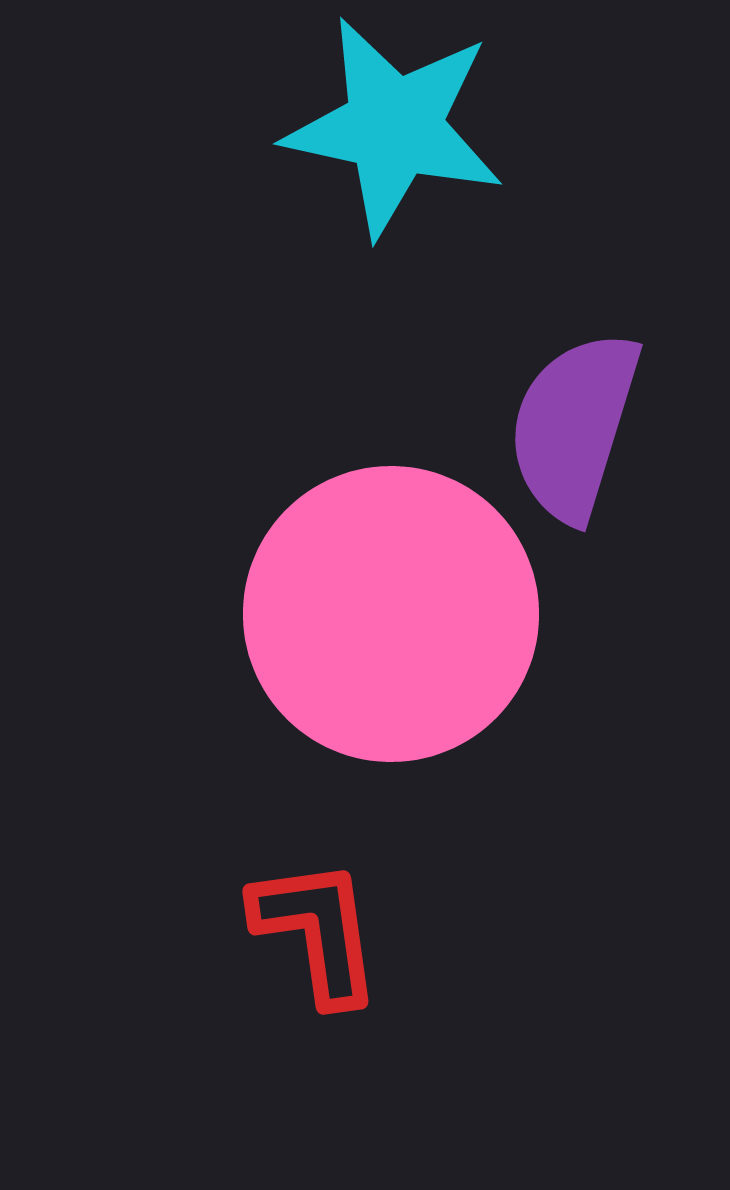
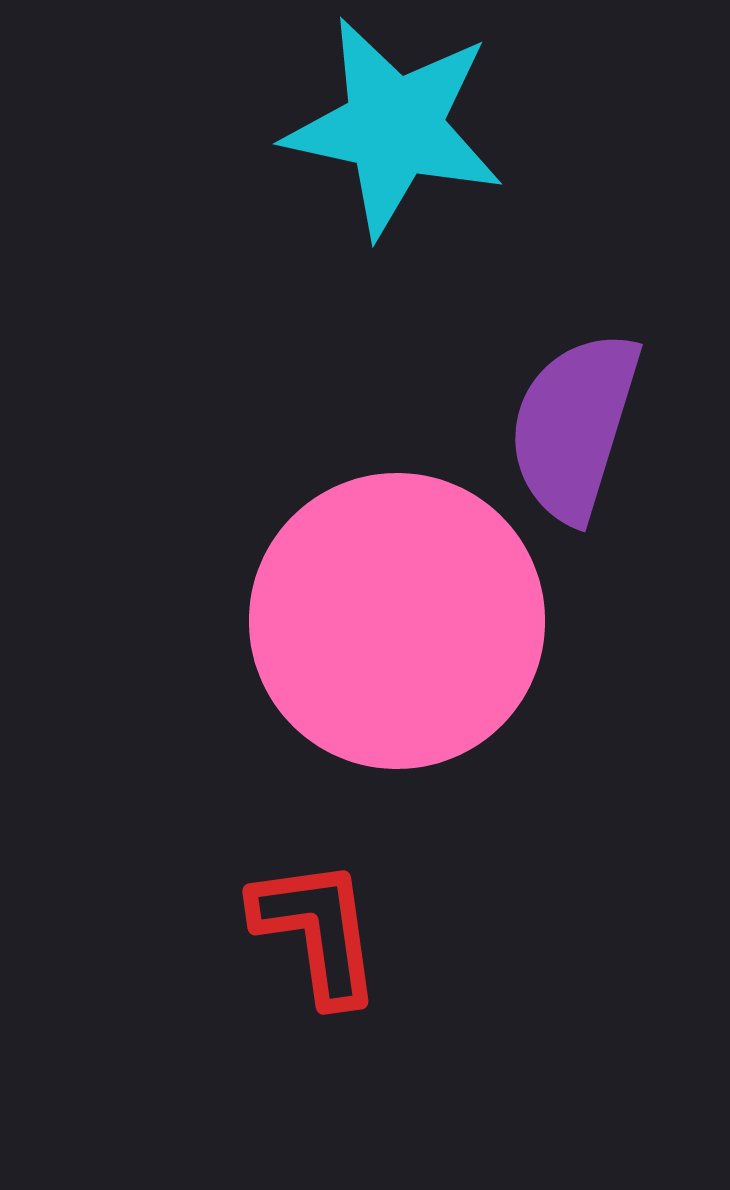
pink circle: moved 6 px right, 7 px down
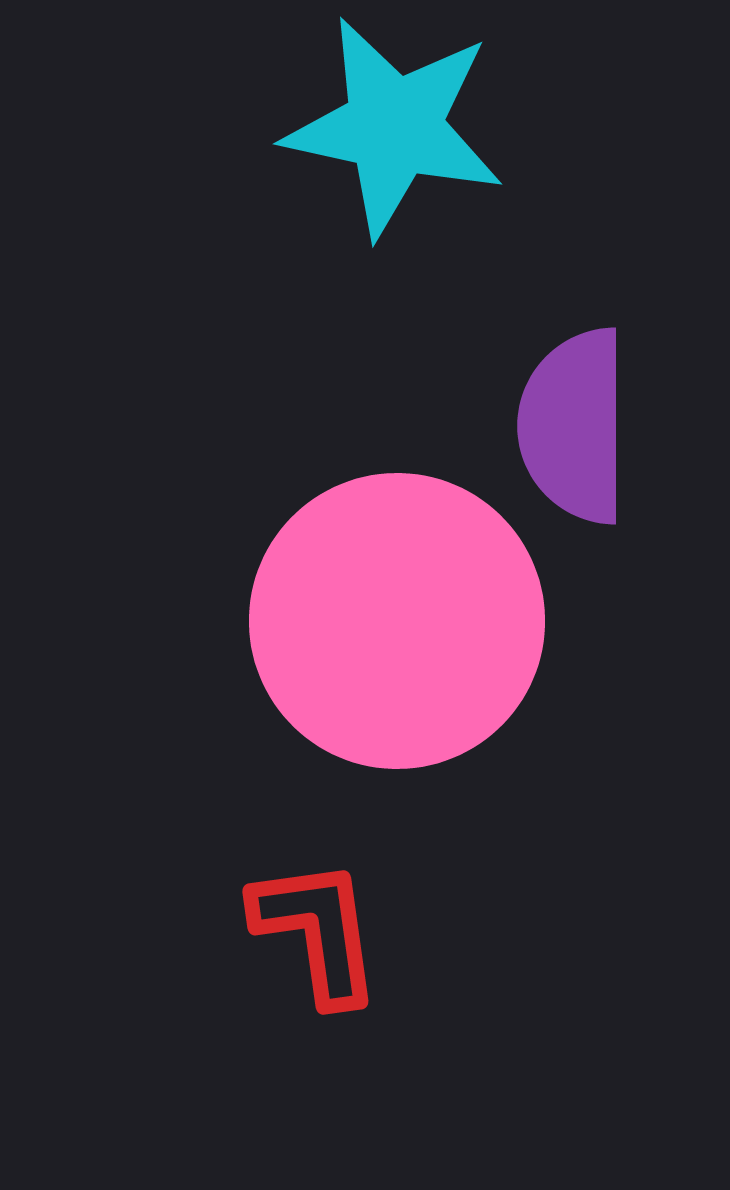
purple semicircle: rotated 17 degrees counterclockwise
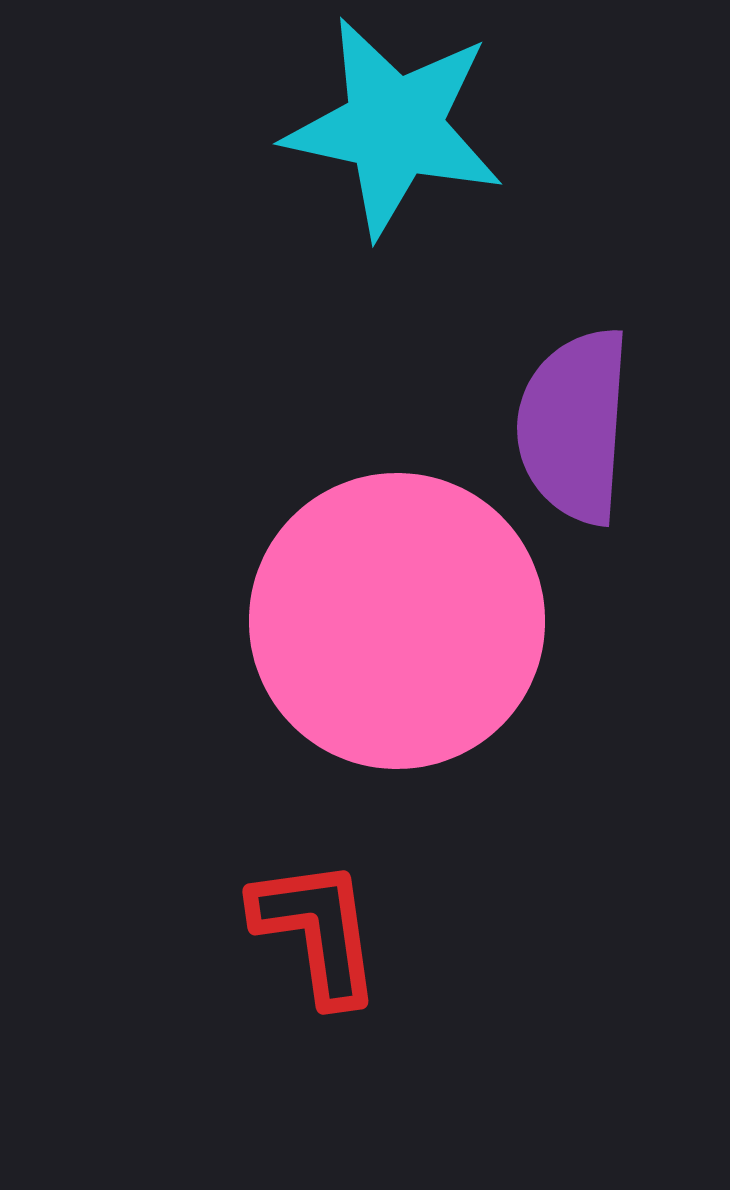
purple semicircle: rotated 4 degrees clockwise
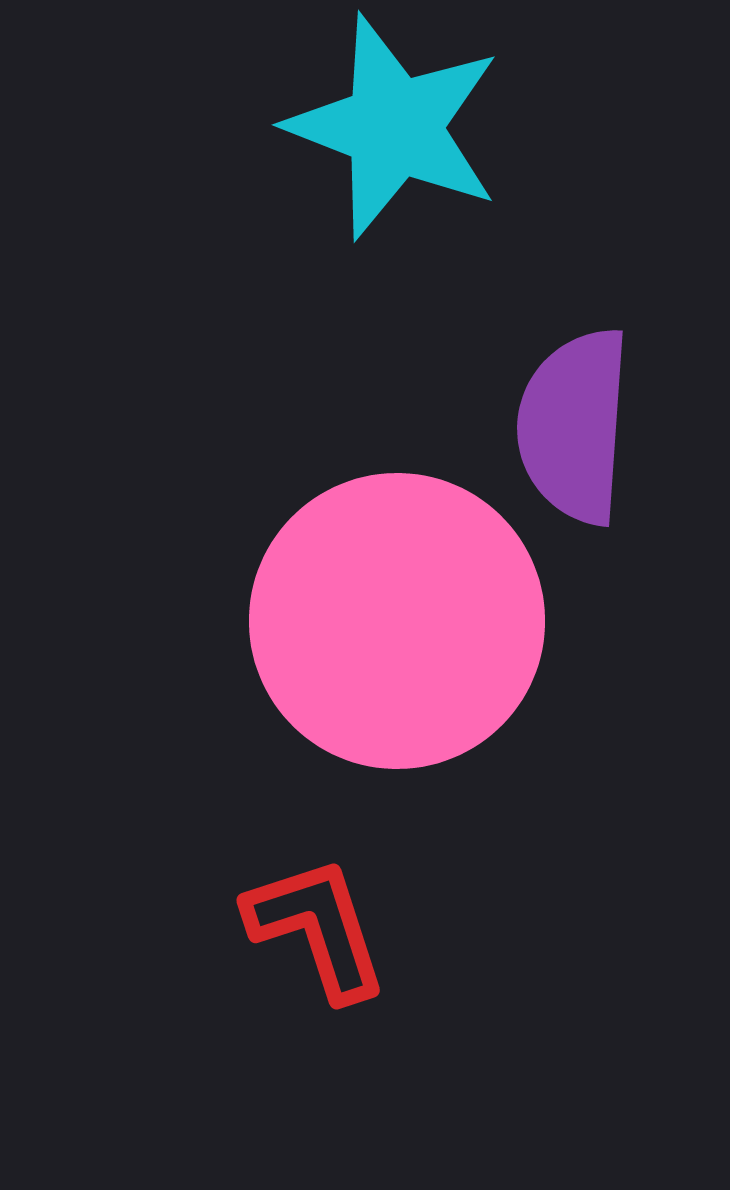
cyan star: rotated 9 degrees clockwise
red L-shape: moved 3 px up; rotated 10 degrees counterclockwise
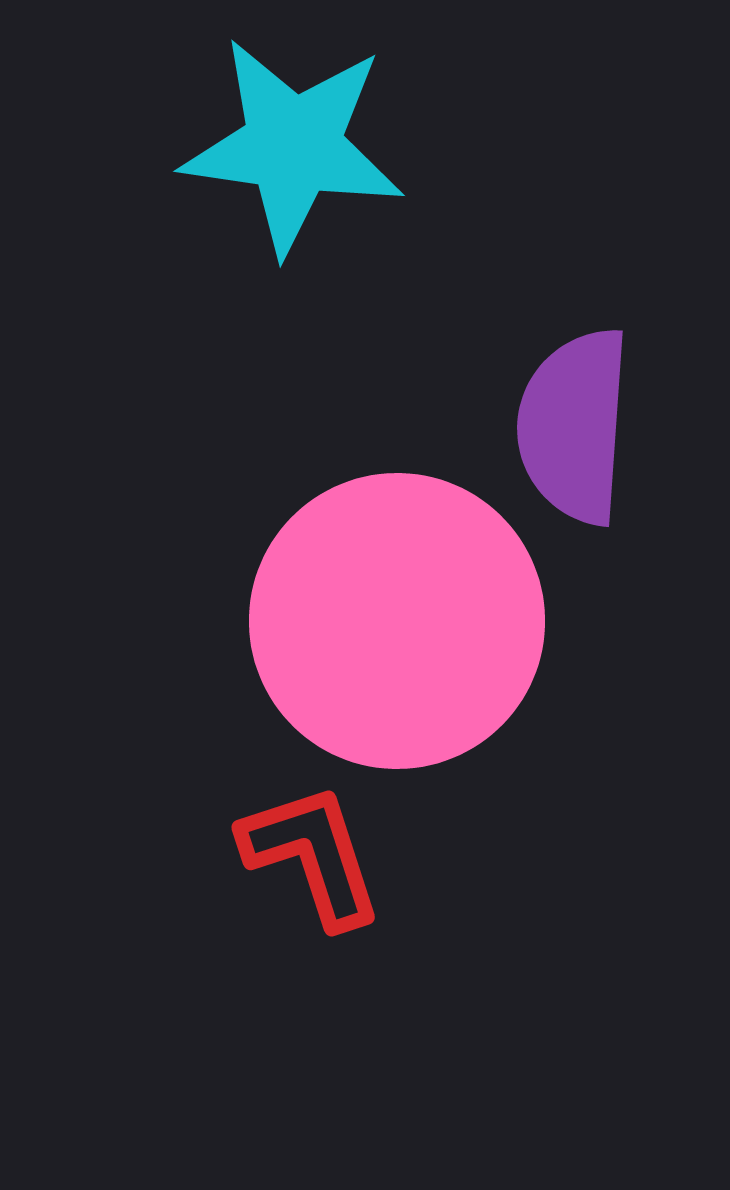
cyan star: moved 101 px left, 19 px down; rotated 13 degrees counterclockwise
red L-shape: moved 5 px left, 73 px up
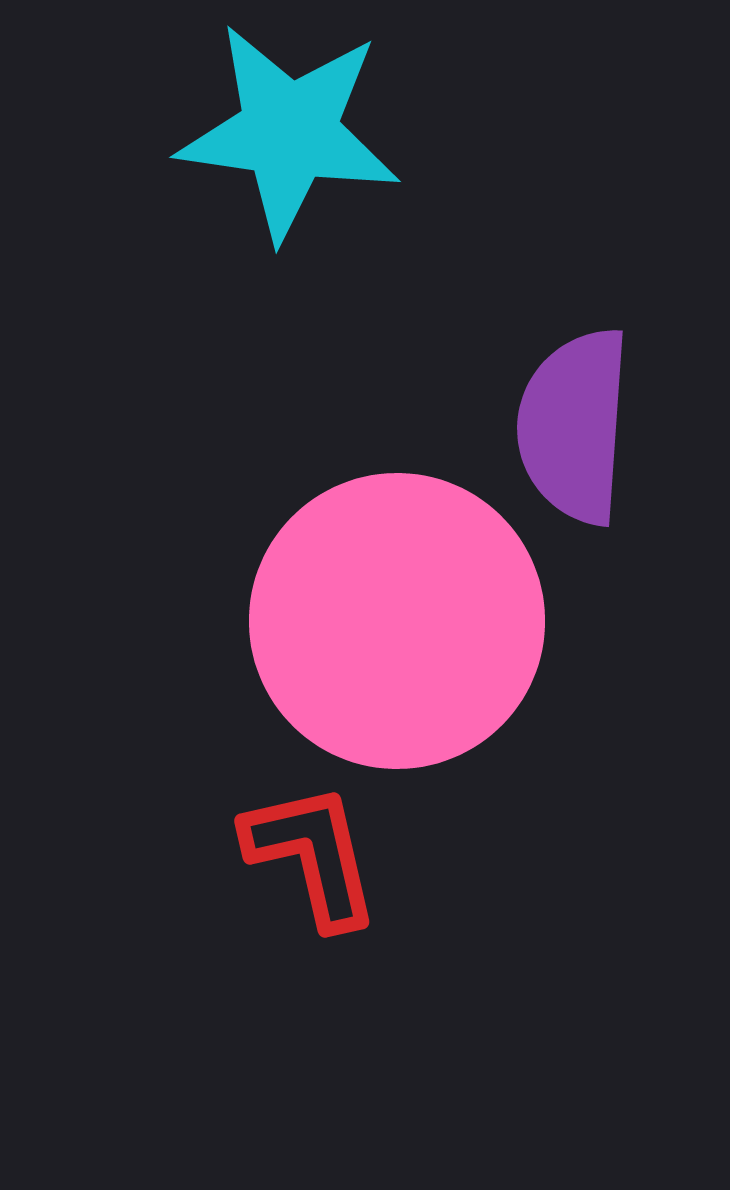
cyan star: moved 4 px left, 14 px up
red L-shape: rotated 5 degrees clockwise
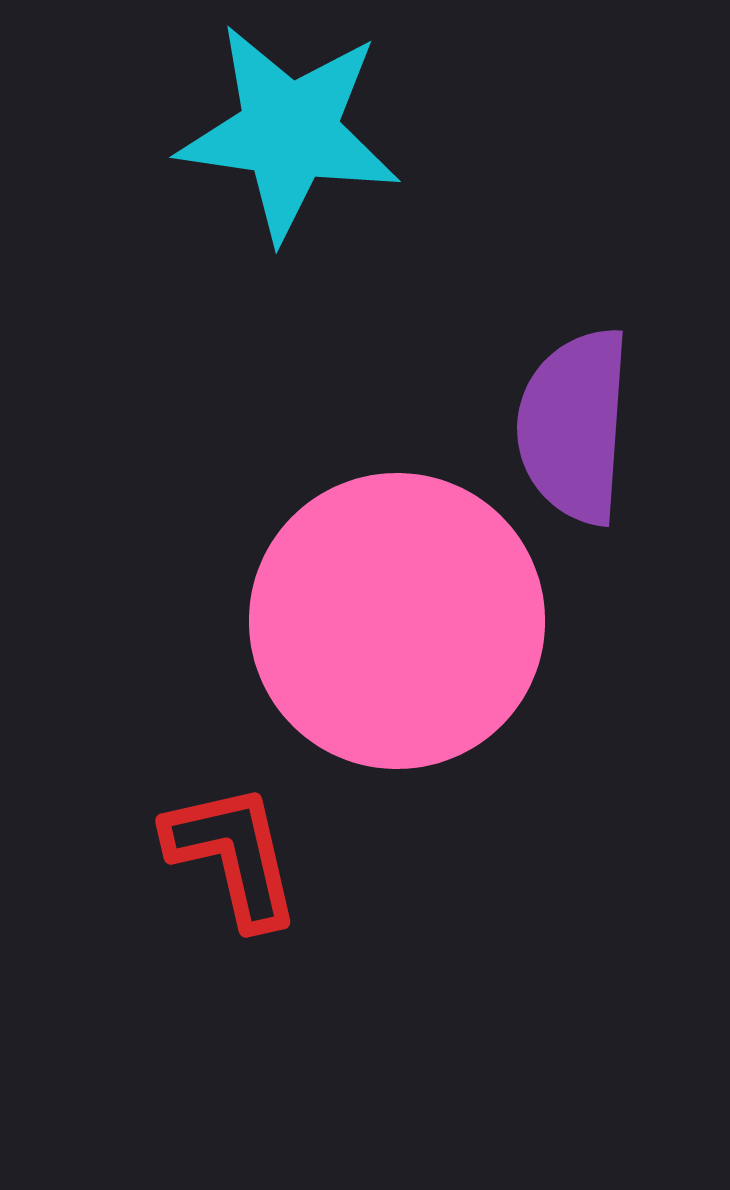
red L-shape: moved 79 px left
